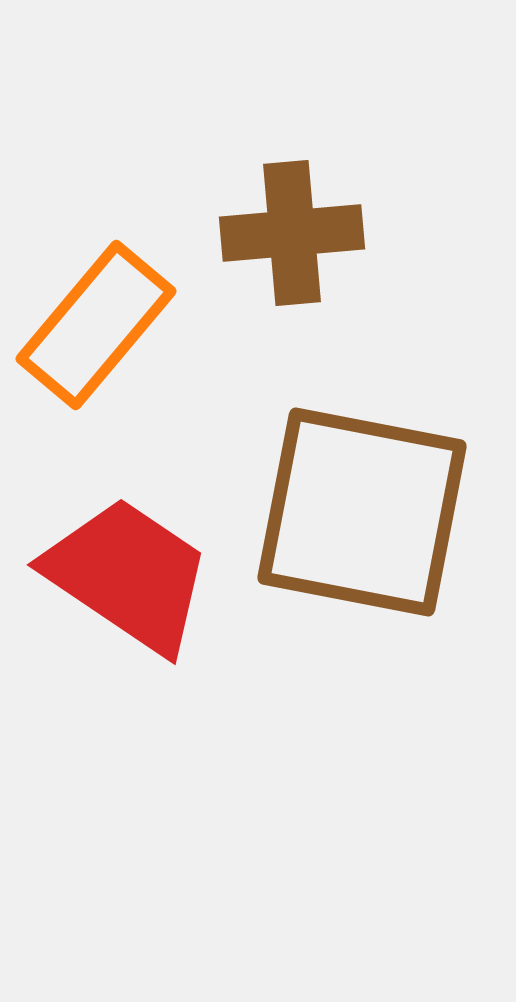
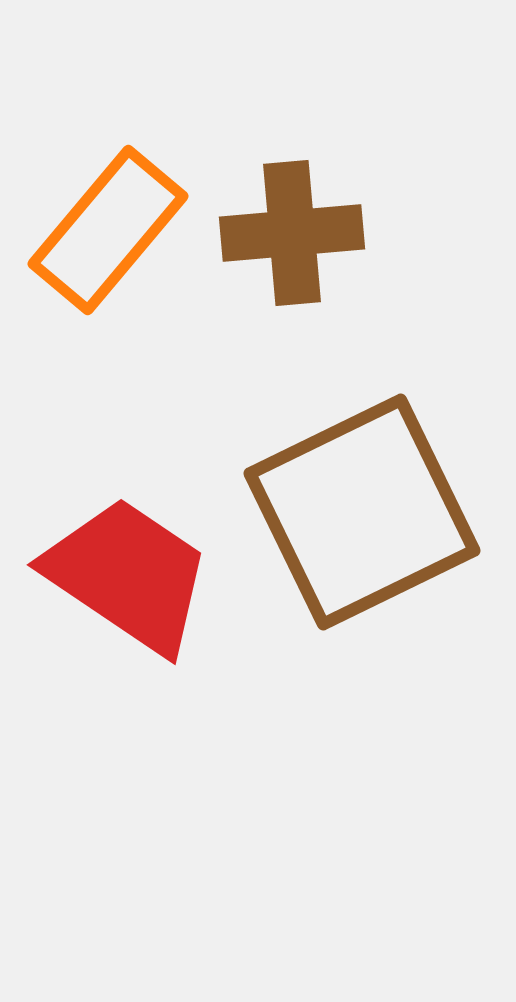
orange rectangle: moved 12 px right, 95 px up
brown square: rotated 37 degrees counterclockwise
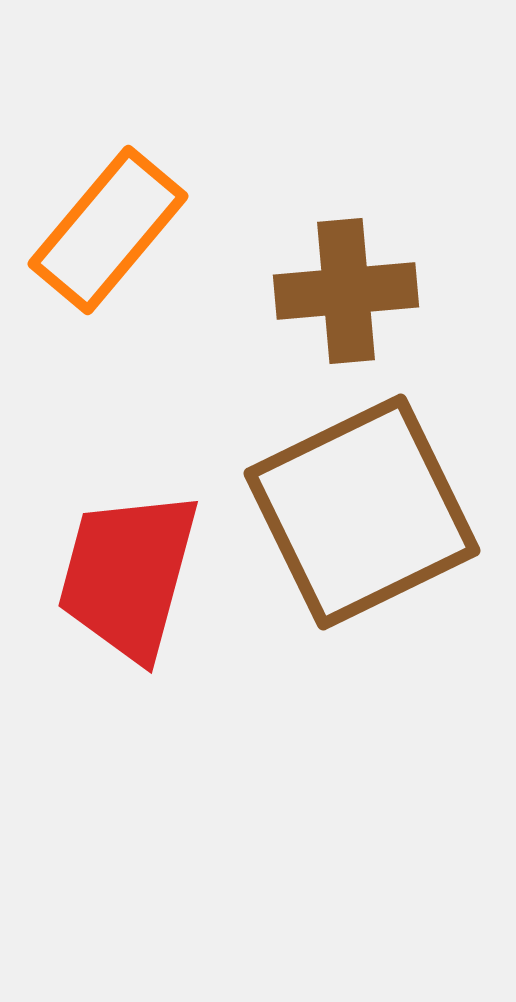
brown cross: moved 54 px right, 58 px down
red trapezoid: rotated 109 degrees counterclockwise
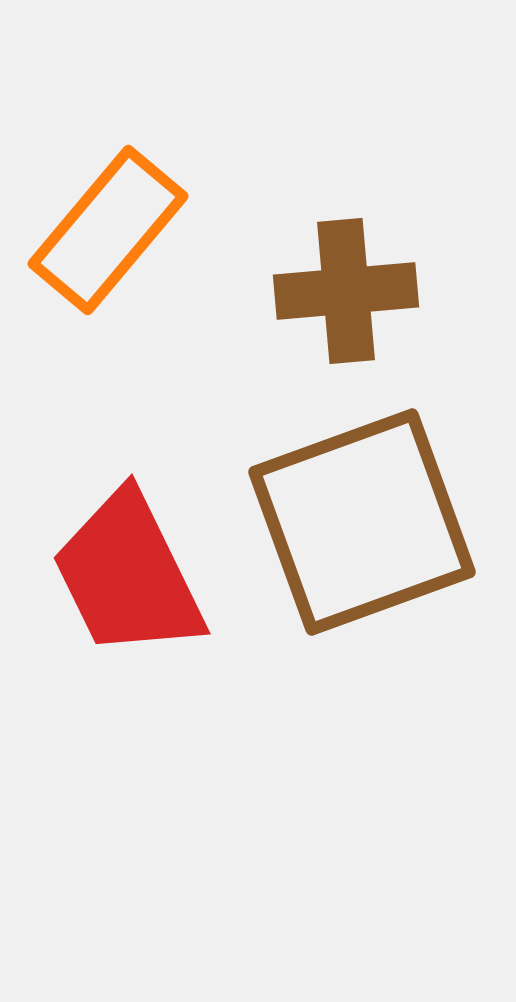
brown square: moved 10 px down; rotated 6 degrees clockwise
red trapezoid: rotated 41 degrees counterclockwise
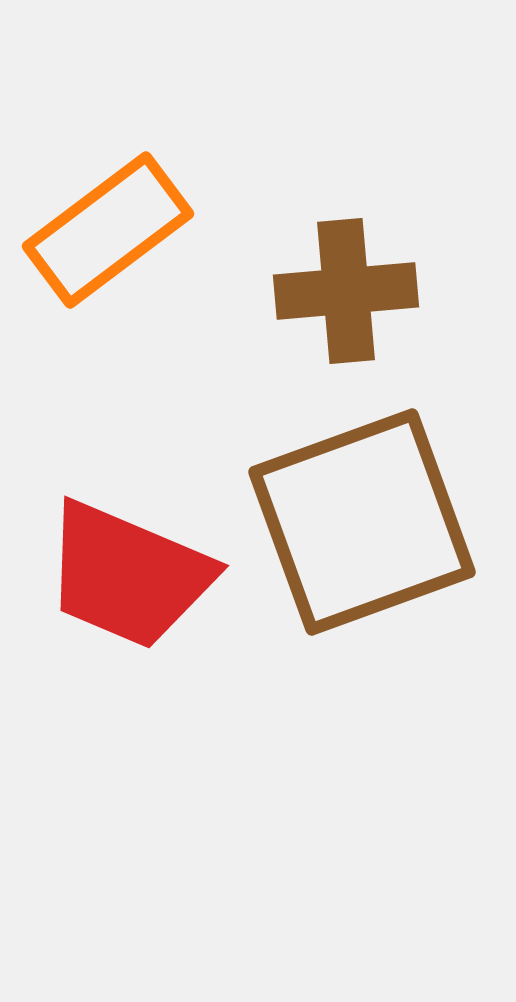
orange rectangle: rotated 13 degrees clockwise
red trapezoid: rotated 41 degrees counterclockwise
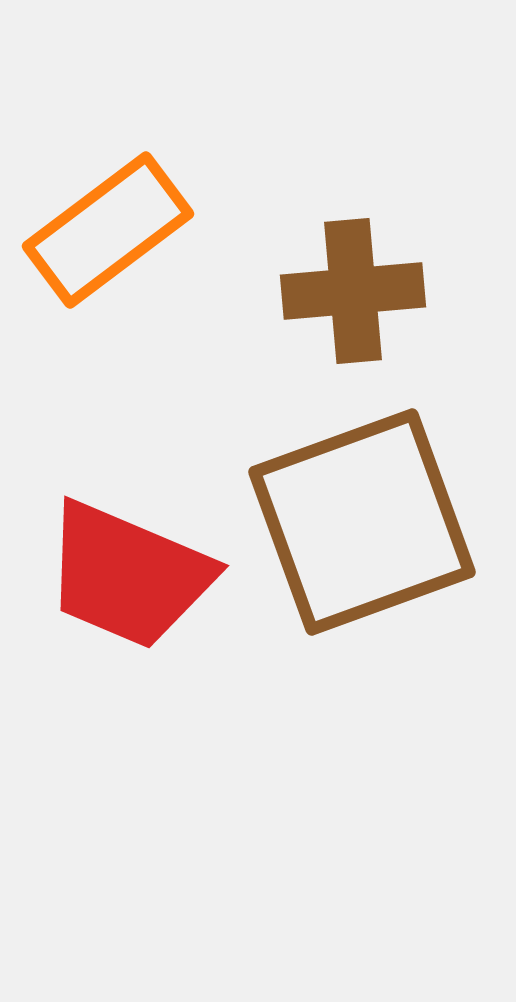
brown cross: moved 7 px right
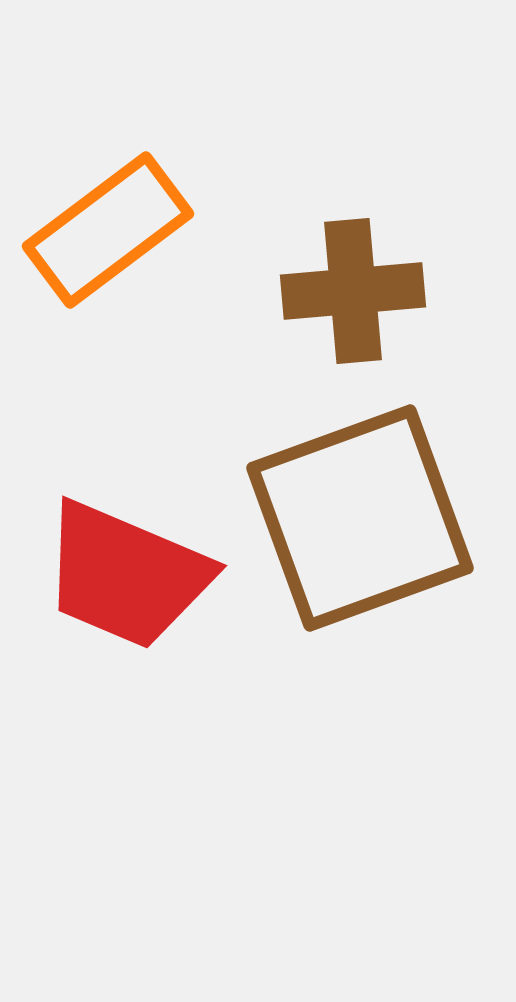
brown square: moved 2 px left, 4 px up
red trapezoid: moved 2 px left
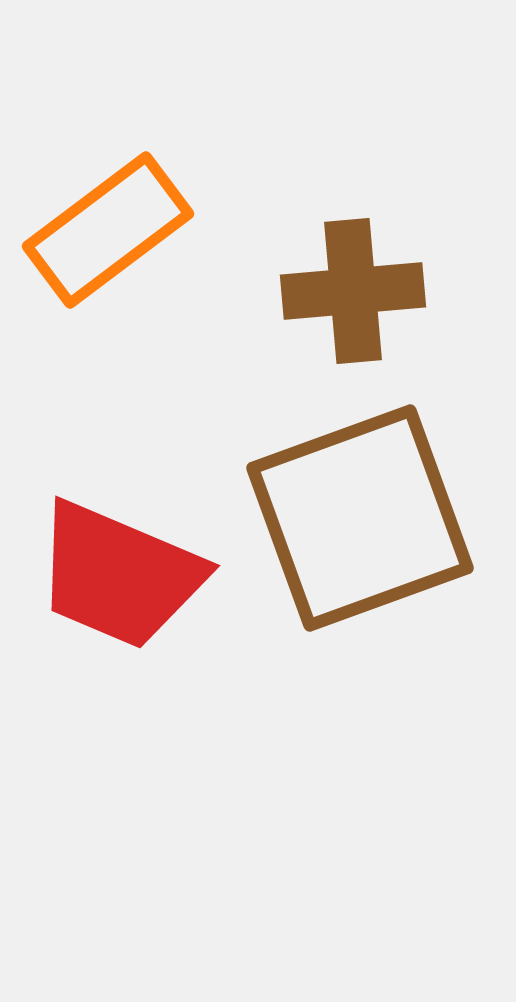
red trapezoid: moved 7 px left
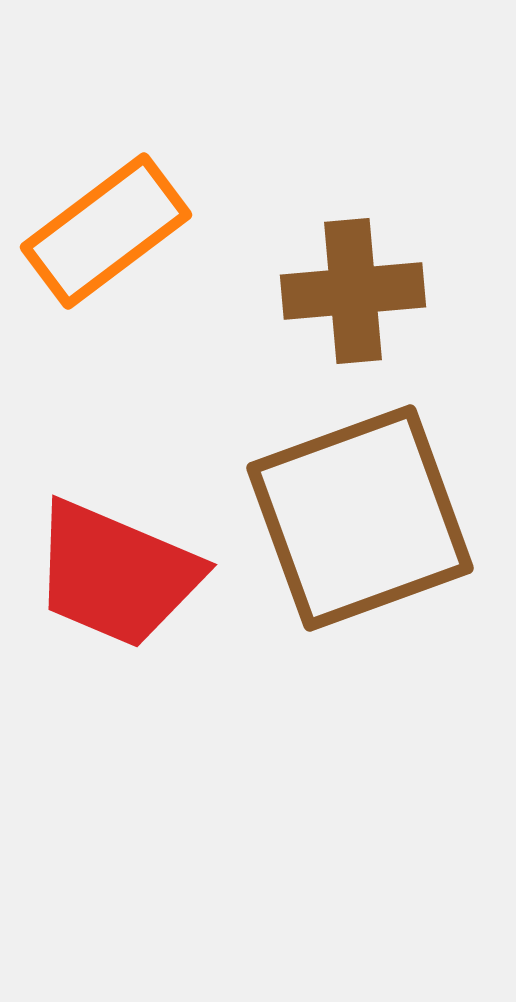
orange rectangle: moved 2 px left, 1 px down
red trapezoid: moved 3 px left, 1 px up
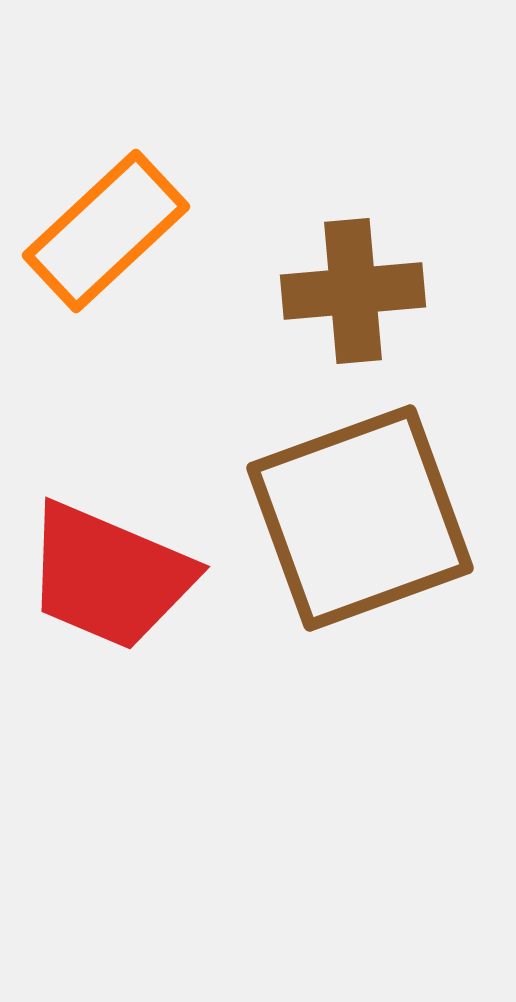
orange rectangle: rotated 6 degrees counterclockwise
red trapezoid: moved 7 px left, 2 px down
